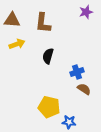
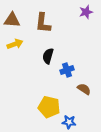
yellow arrow: moved 2 px left
blue cross: moved 10 px left, 2 px up
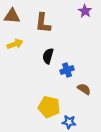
purple star: moved 1 px left, 1 px up; rotated 24 degrees counterclockwise
brown triangle: moved 4 px up
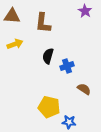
blue cross: moved 4 px up
